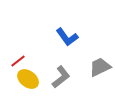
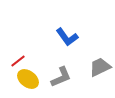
gray L-shape: rotated 15 degrees clockwise
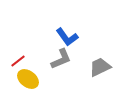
gray L-shape: moved 18 px up
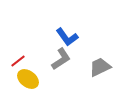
gray L-shape: rotated 10 degrees counterclockwise
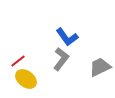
gray L-shape: rotated 20 degrees counterclockwise
yellow ellipse: moved 2 px left
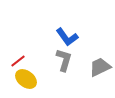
gray L-shape: moved 3 px right, 1 px down; rotated 20 degrees counterclockwise
